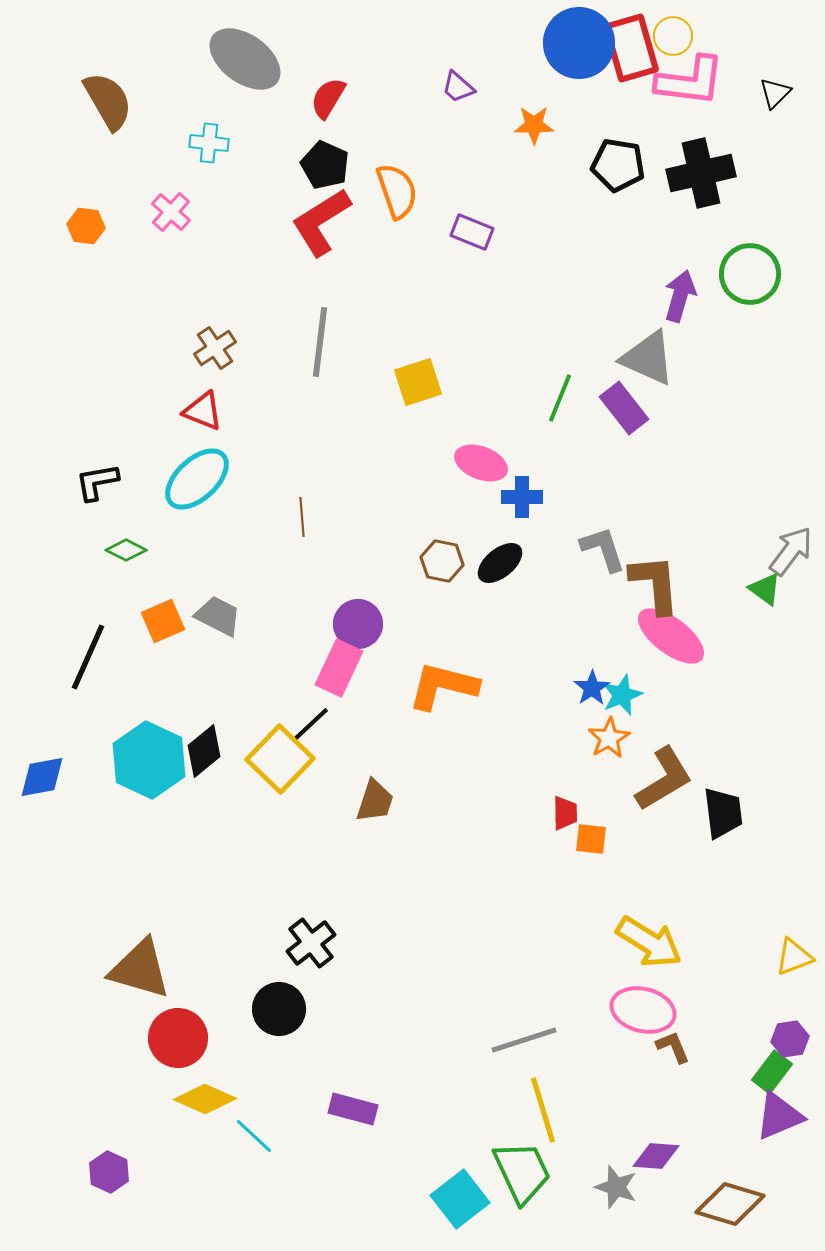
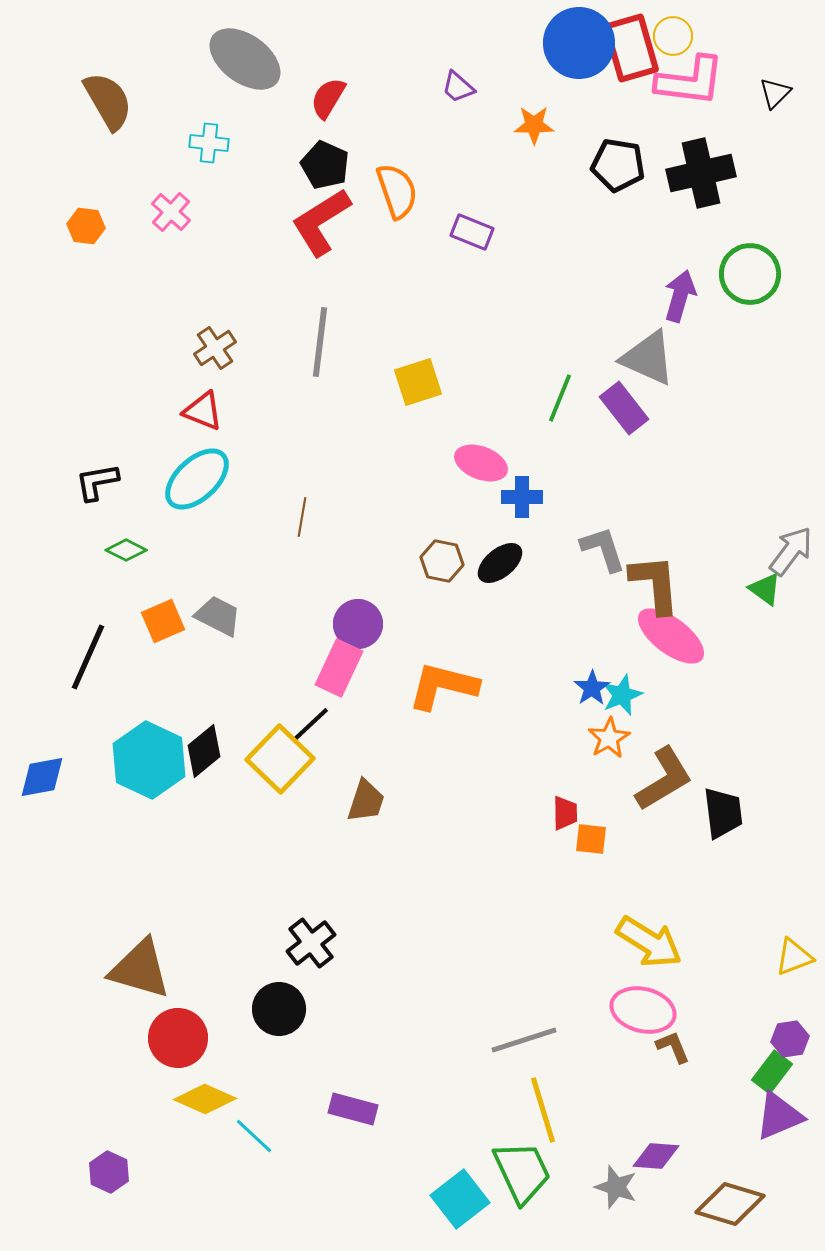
brown line at (302, 517): rotated 15 degrees clockwise
brown trapezoid at (375, 801): moved 9 px left
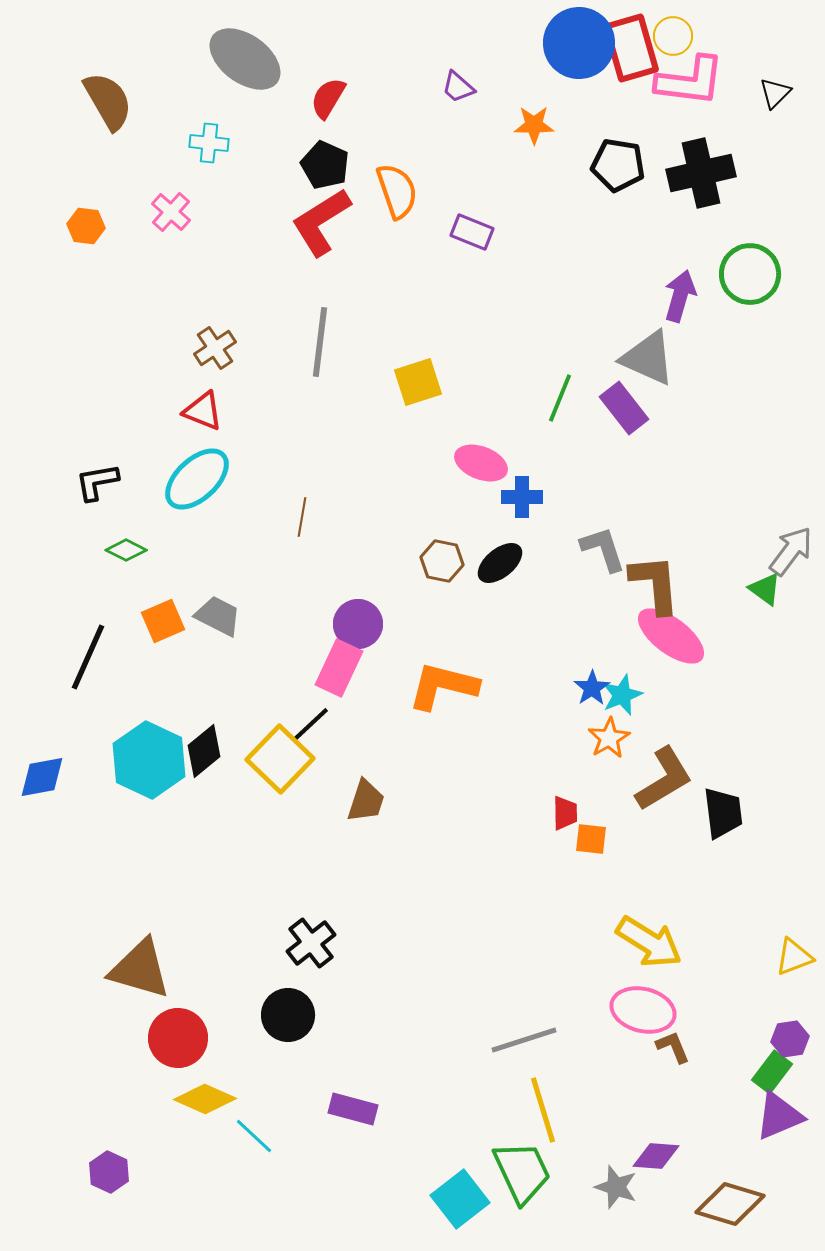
black circle at (279, 1009): moved 9 px right, 6 px down
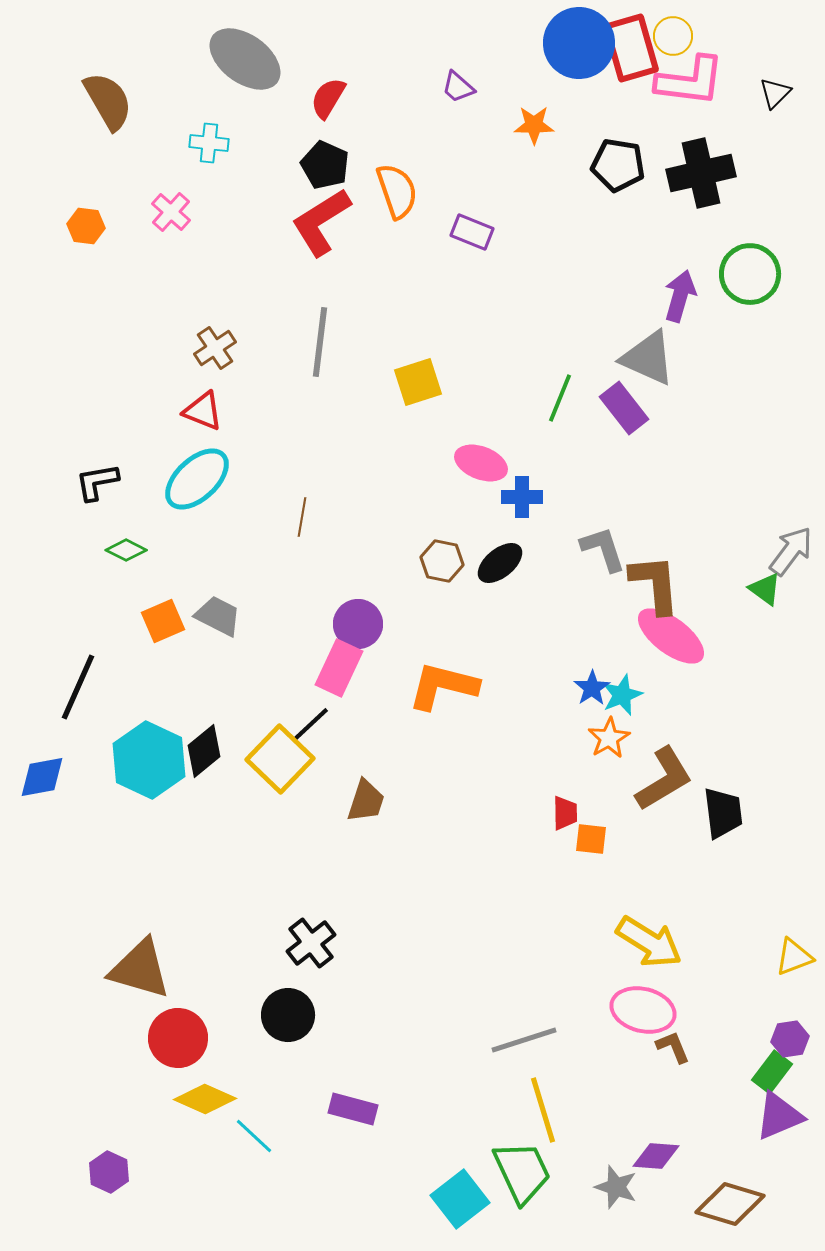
black line at (88, 657): moved 10 px left, 30 px down
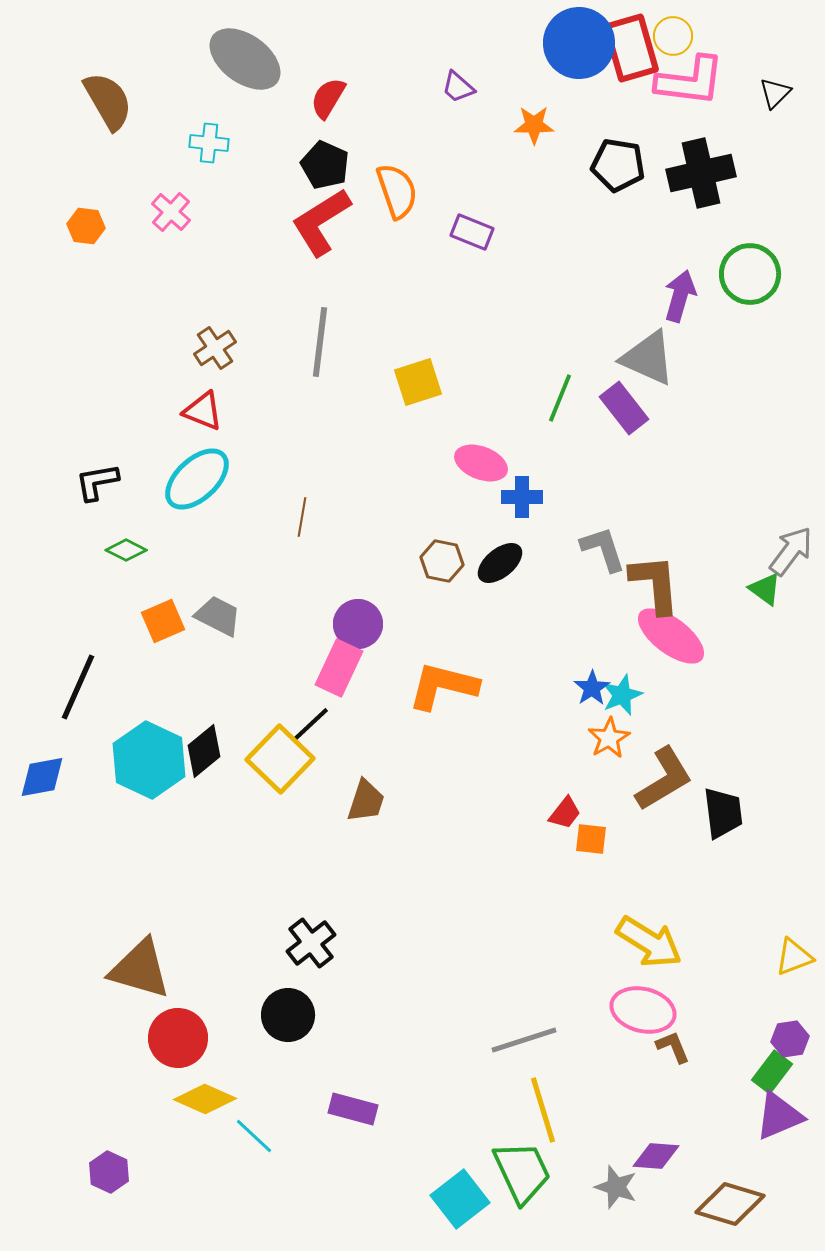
red trapezoid at (565, 813): rotated 39 degrees clockwise
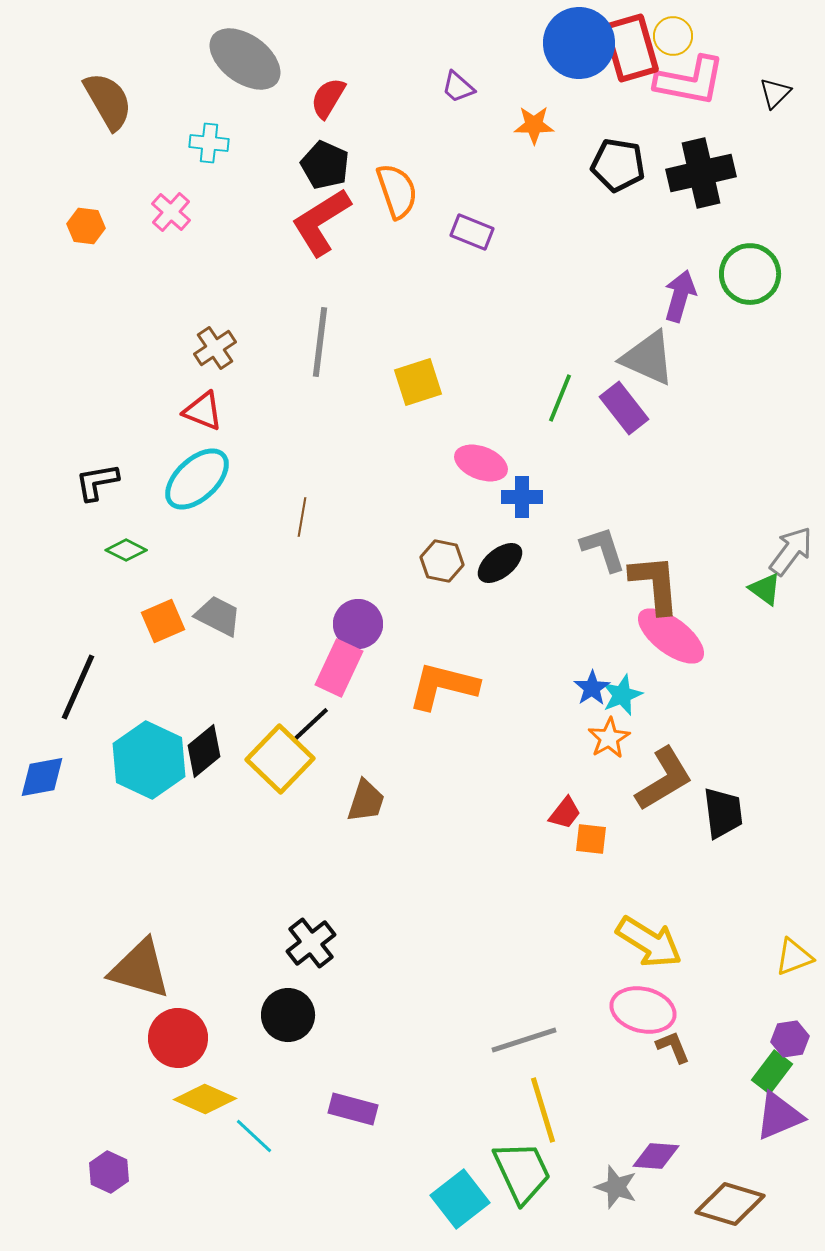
pink L-shape at (690, 81): rotated 4 degrees clockwise
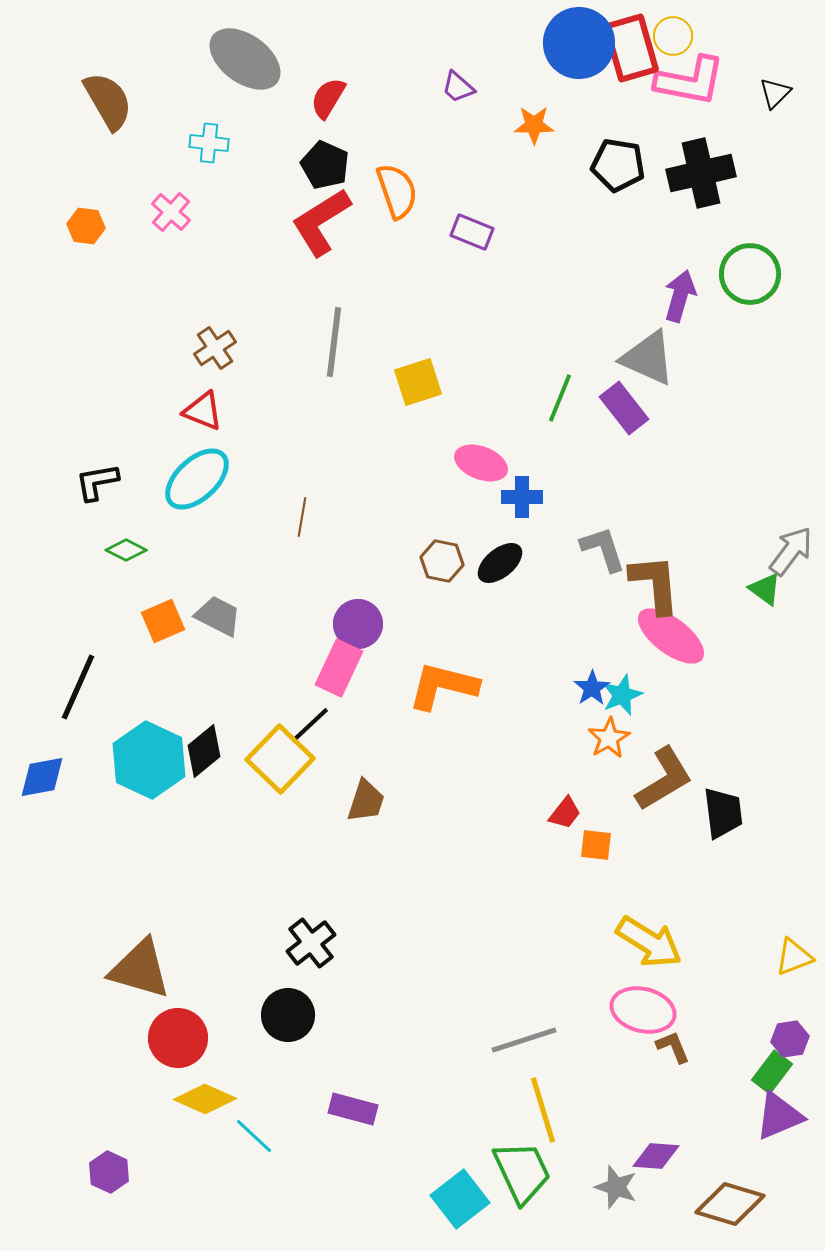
gray line at (320, 342): moved 14 px right
orange square at (591, 839): moved 5 px right, 6 px down
